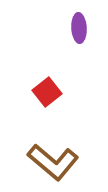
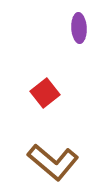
red square: moved 2 px left, 1 px down
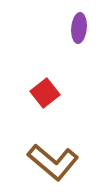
purple ellipse: rotated 8 degrees clockwise
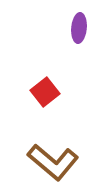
red square: moved 1 px up
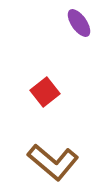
purple ellipse: moved 5 px up; rotated 40 degrees counterclockwise
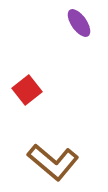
red square: moved 18 px left, 2 px up
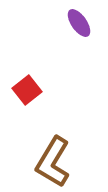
brown L-shape: rotated 81 degrees clockwise
